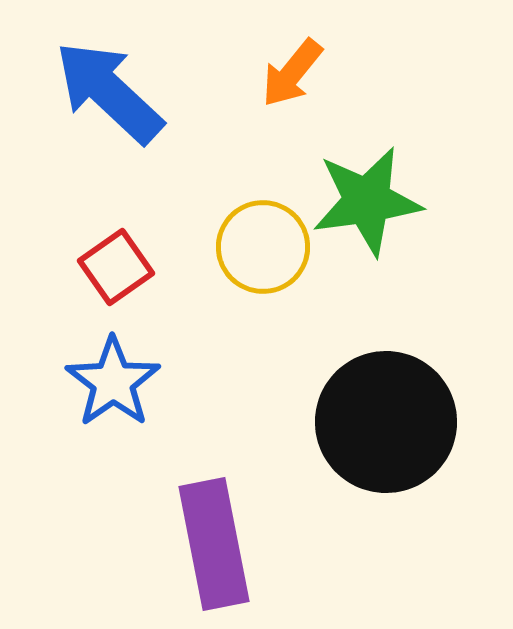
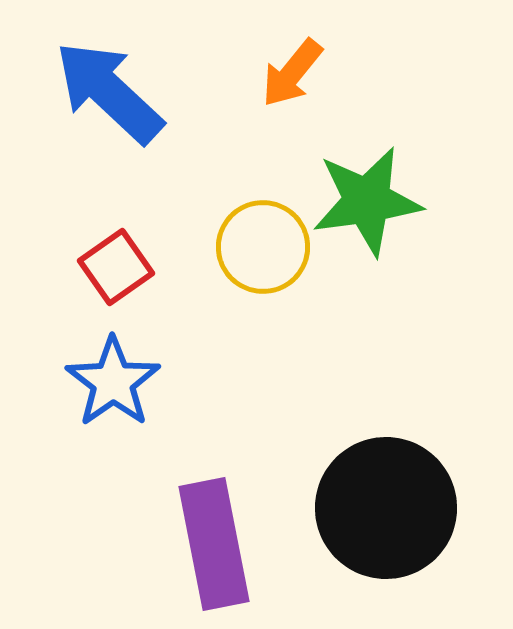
black circle: moved 86 px down
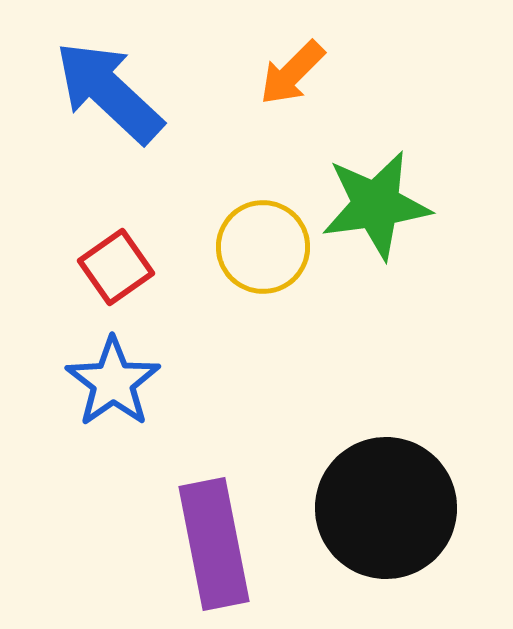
orange arrow: rotated 6 degrees clockwise
green star: moved 9 px right, 4 px down
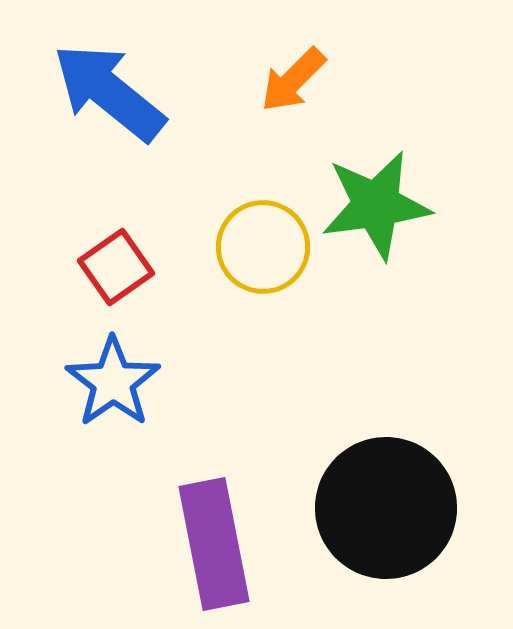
orange arrow: moved 1 px right, 7 px down
blue arrow: rotated 4 degrees counterclockwise
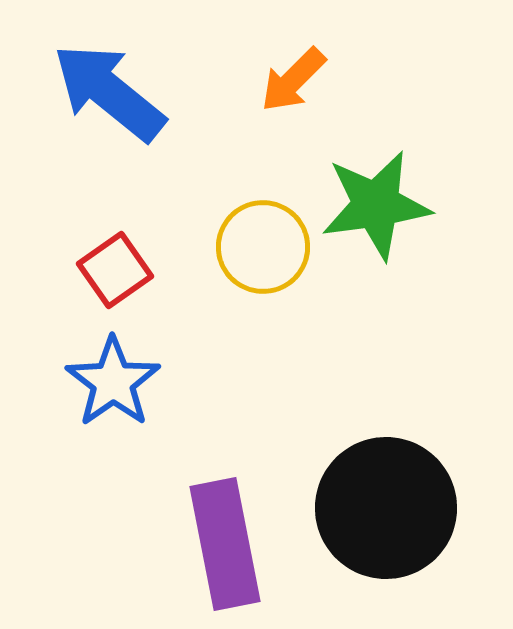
red square: moved 1 px left, 3 px down
purple rectangle: moved 11 px right
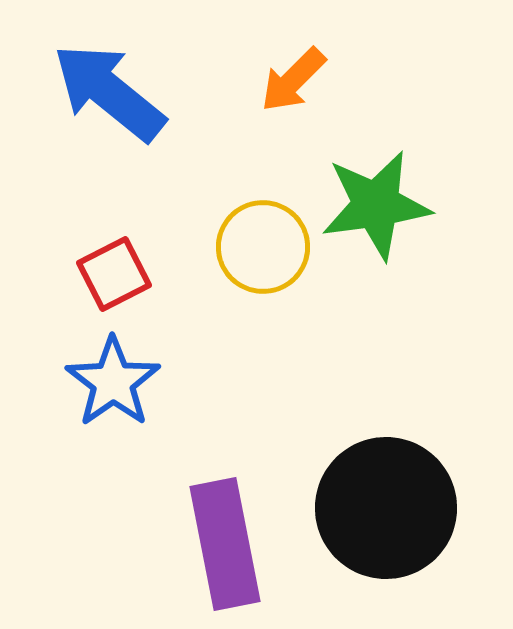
red square: moved 1 px left, 4 px down; rotated 8 degrees clockwise
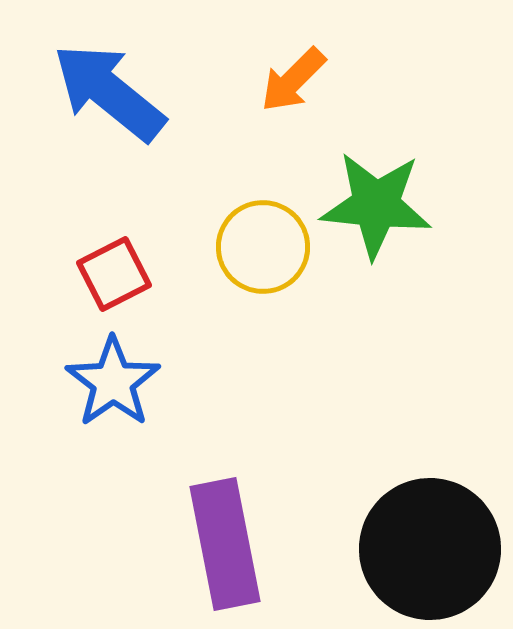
green star: rotated 14 degrees clockwise
black circle: moved 44 px right, 41 px down
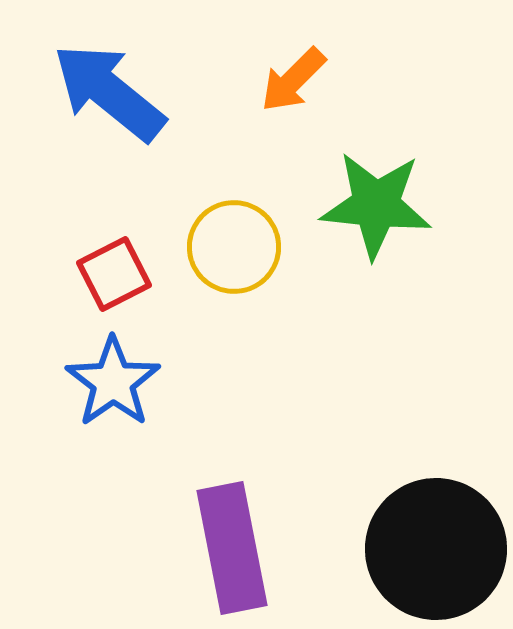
yellow circle: moved 29 px left
purple rectangle: moved 7 px right, 4 px down
black circle: moved 6 px right
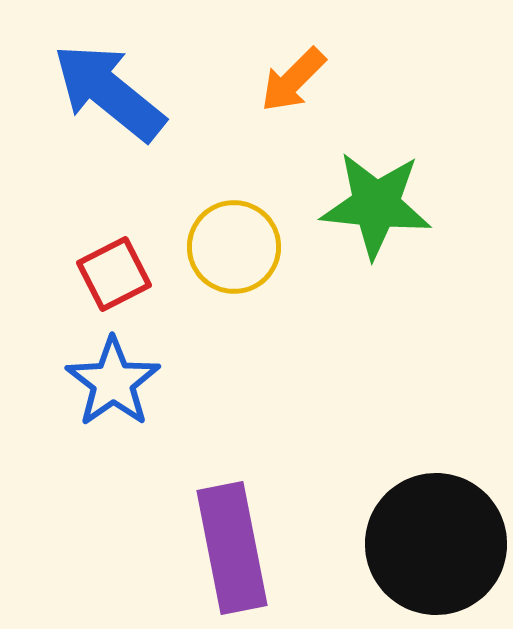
black circle: moved 5 px up
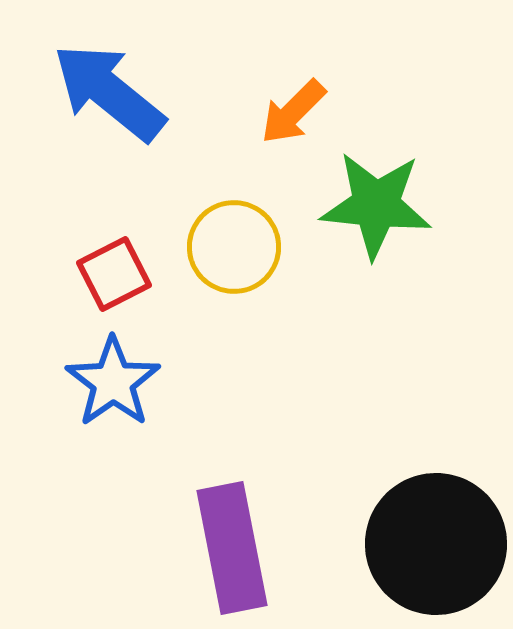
orange arrow: moved 32 px down
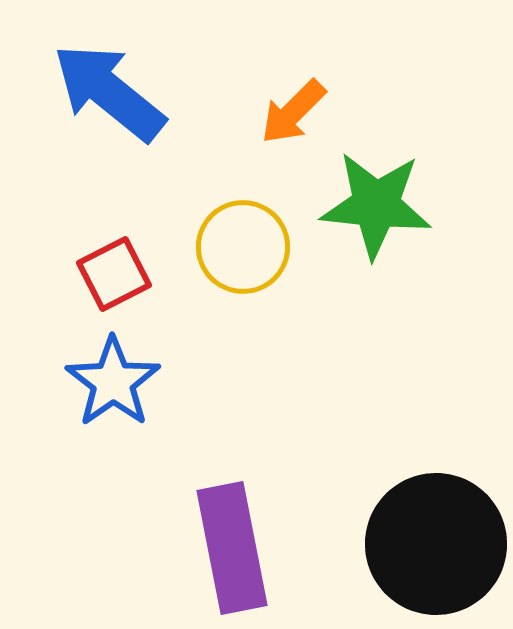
yellow circle: moved 9 px right
